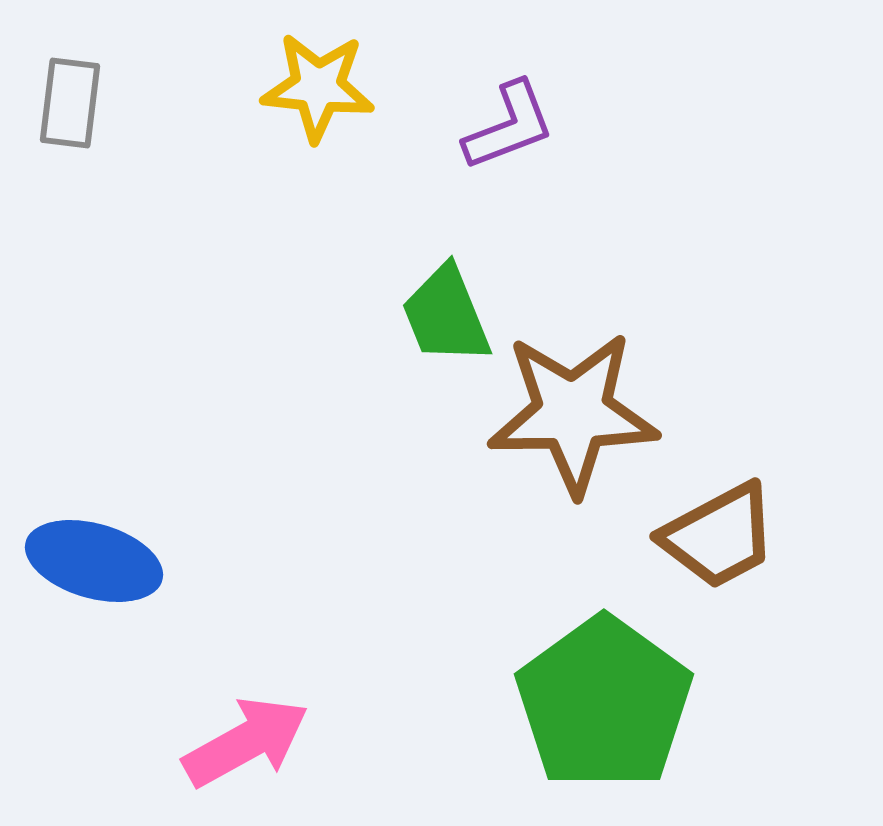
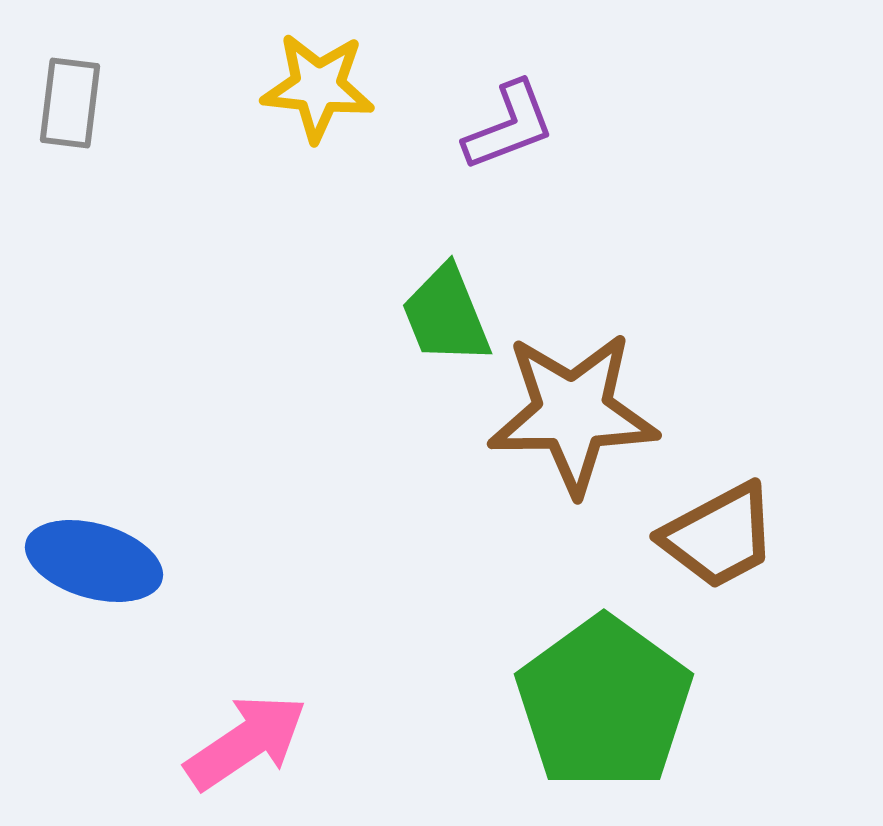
pink arrow: rotated 5 degrees counterclockwise
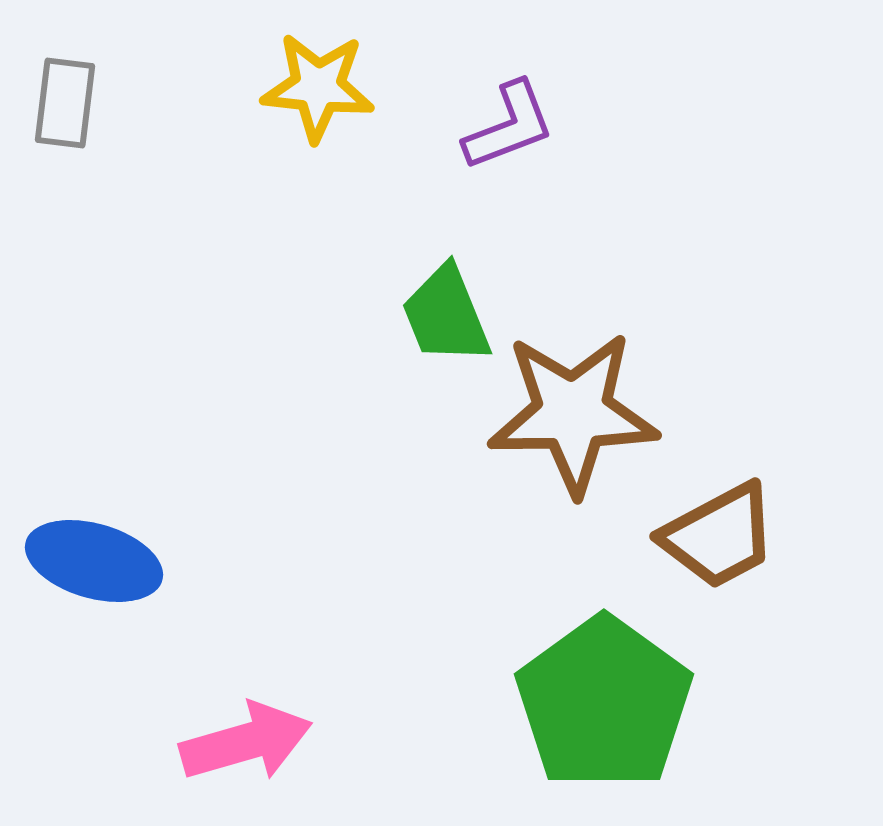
gray rectangle: moved 5 px left
pink arrow: rotated 18 degrees clockwise
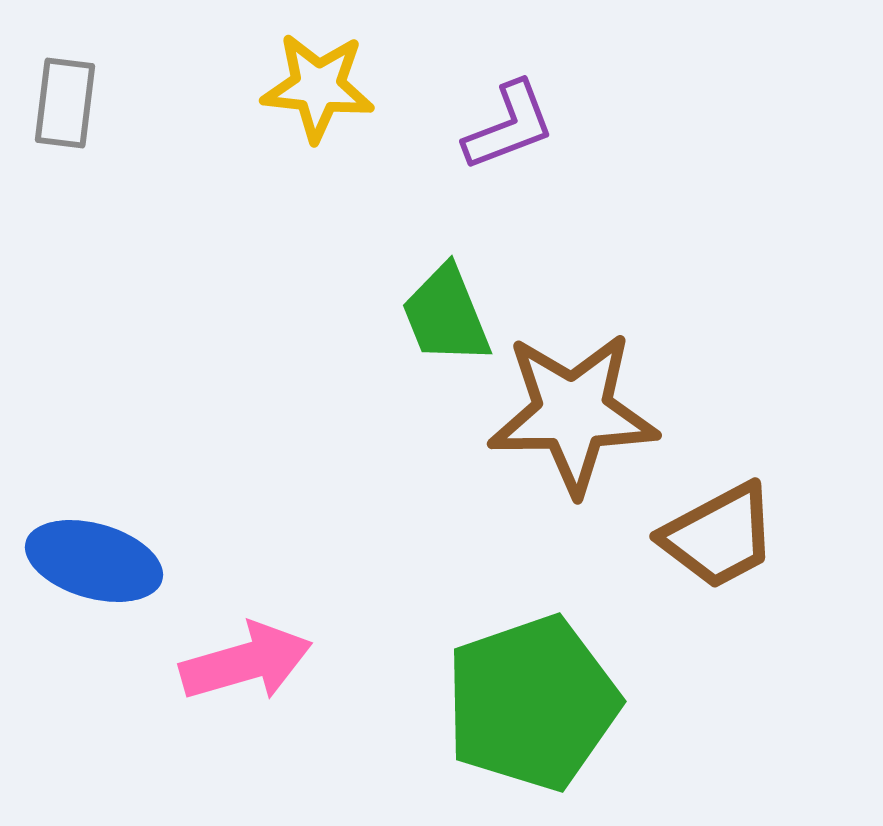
green pentagon: moved 72 px left; rotated 17 degrees clockwise
pink arrow: moved 80 px up
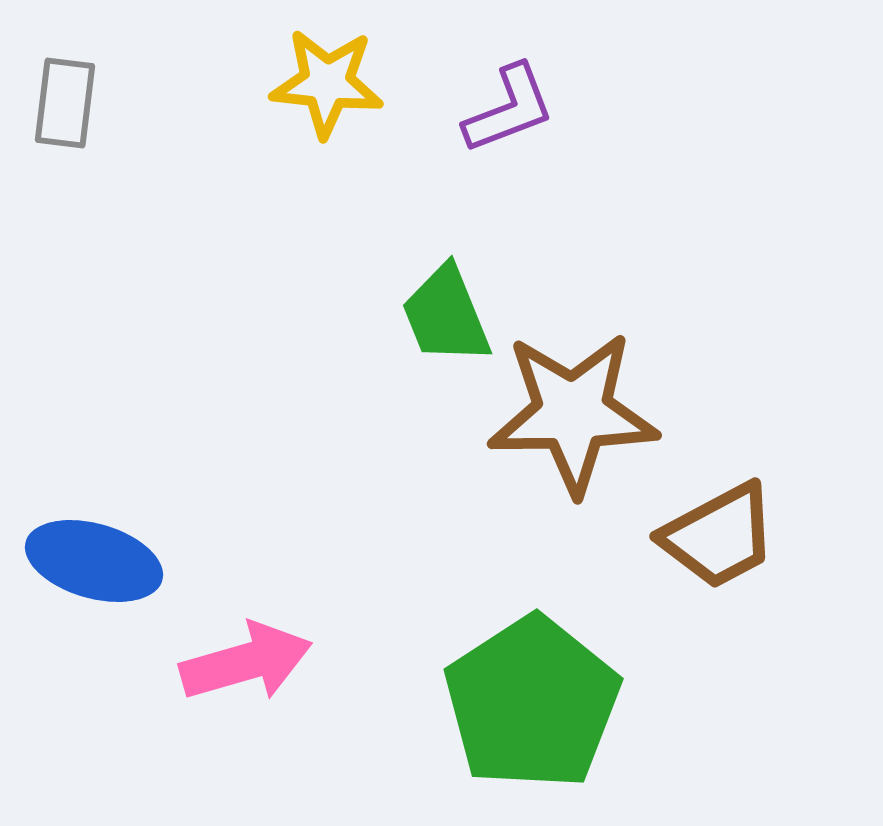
yellow star: moved 9 px right, 4 px up
purple L-shape: moved 17 px up
green pentagon: rotated 14 degrees counterclockwise
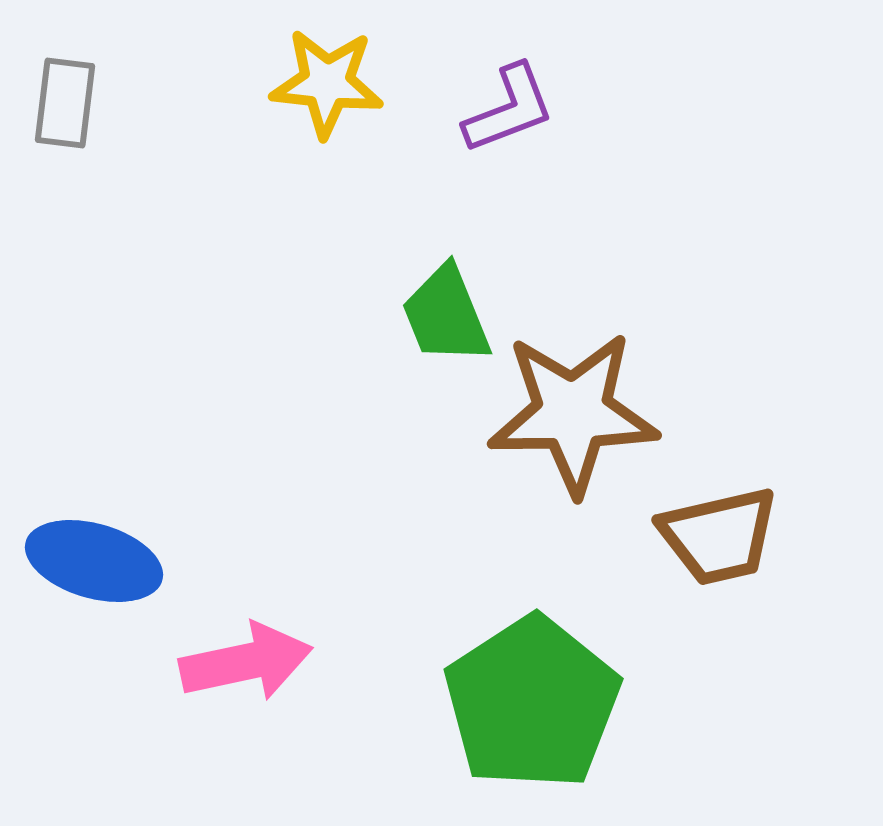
brown trapezoid: rotated 15 degrees clockwise
pink arrow: rotated 4 degrees clockwise
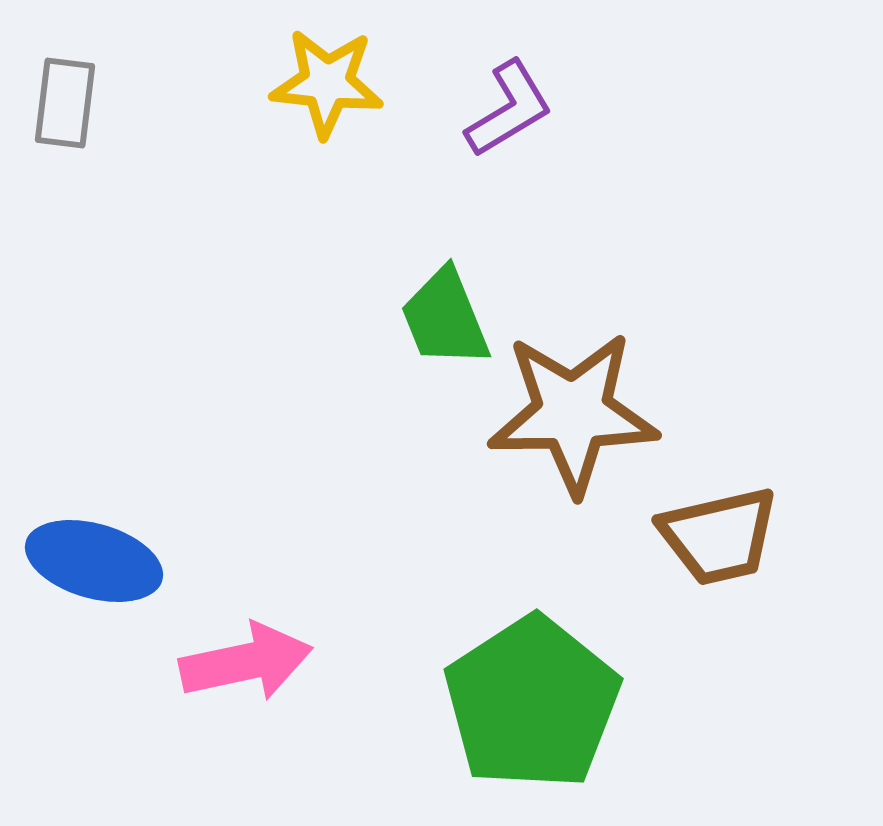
purple L-shape: rotated 10 degrees counterclockwise
green trapezoid: moved 1 px left, 3 px down
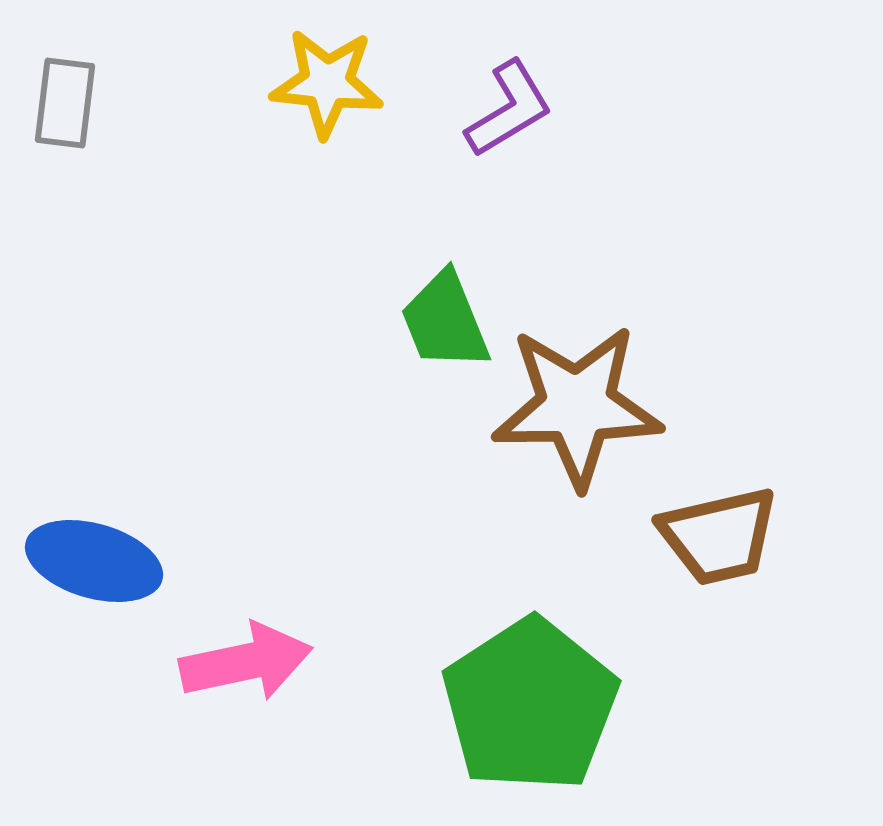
green trapezoid: moved 3 px down
brown star: moved 4 px right, 7 px up
green pentagon: moved 2 px left, 2 px down
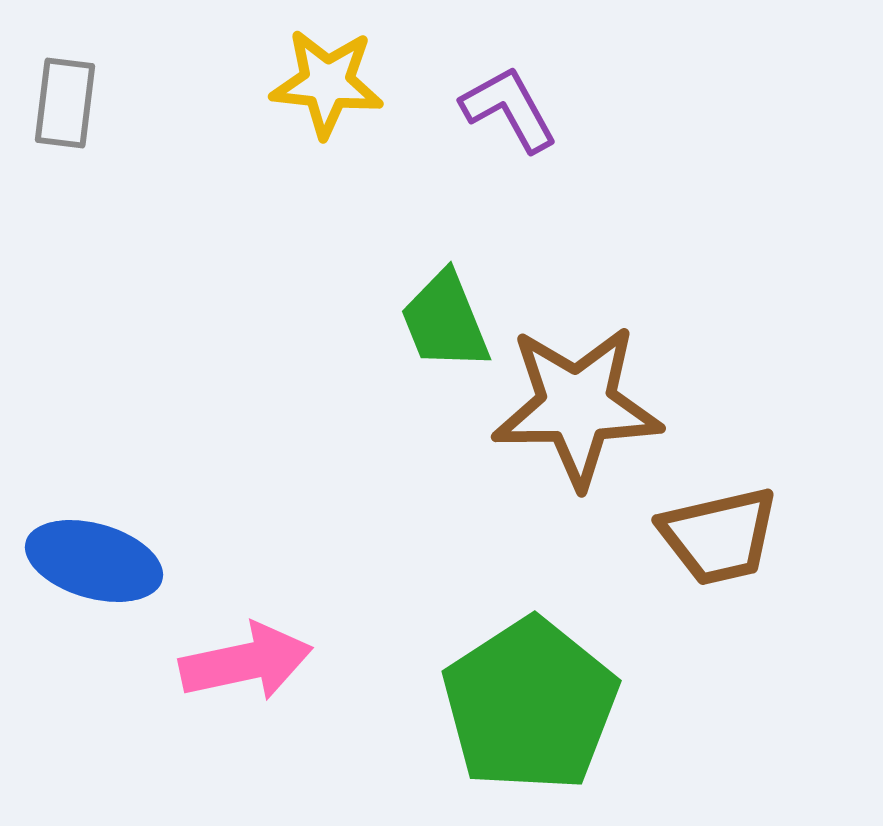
purple L-shape: rotated 88 degrees counterclockwise
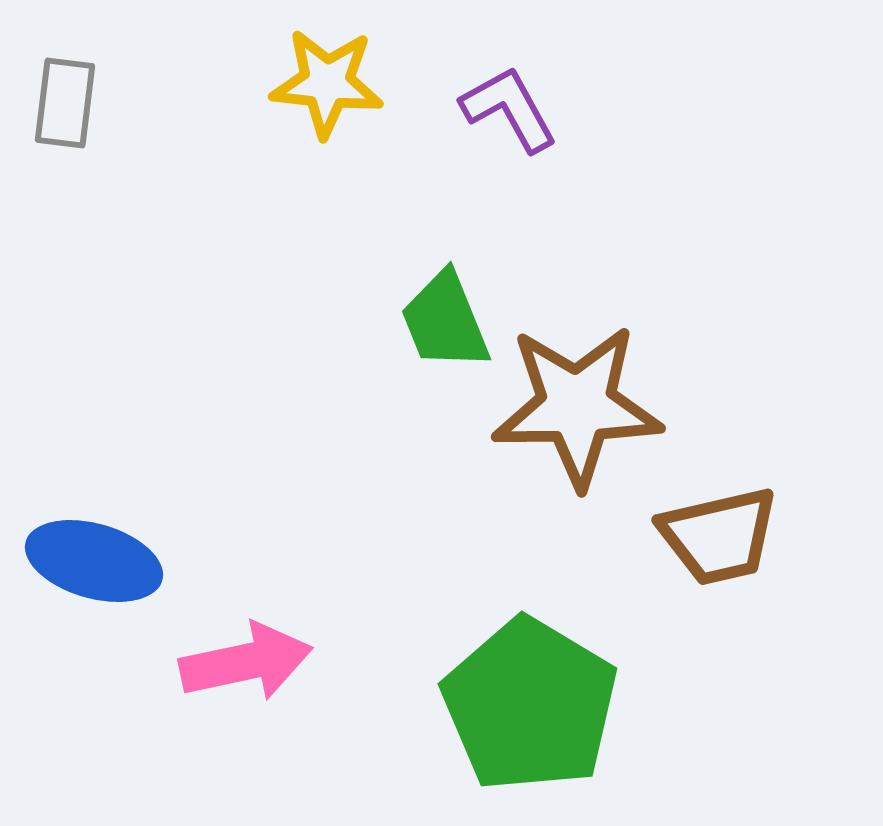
green pentagon: rotated 8 degrees counterclockwise
